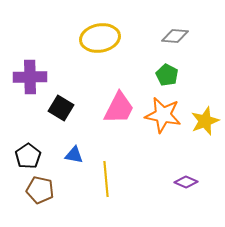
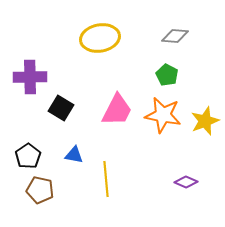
pink trapezoid: moved 2 px left, 2 px down
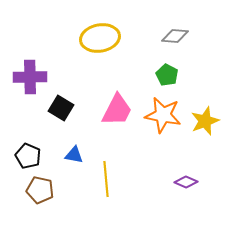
black pentagon: rotated 15 degrees counterclockwise
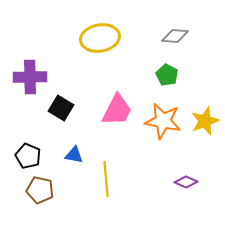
orange star: moved 6 px down
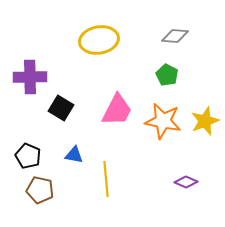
yellow ellipse: moved 1 px left, 2 px down
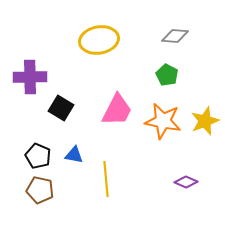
black pentagon: moved 10 px right
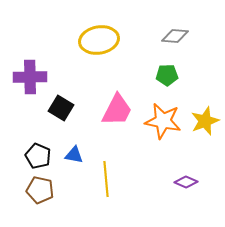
green pentagon: rotated 30 degrees counterclockwise
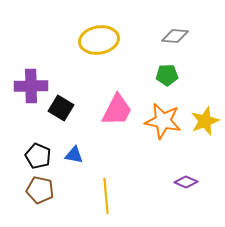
purple cross: moved 1 px right, 9 px down
yellow line: moved 17 px down
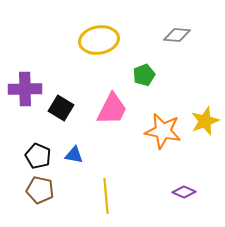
gray diamond: moved 2 px right, 1 px up
green pentagon: moved 23 px left; rotated 20 degrees counterclockwise
purple cross: moved 6 px left, 3 px down
pink trapezoid: moved 5 px left, 1 px up
orange star: moved 10 px down
purple diamond: moved 2 px left, 10 px down
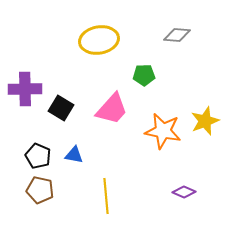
green pentagon: rotated 20 degrees clockwise
pink trapezoid: rotated 15 degrees clockwise
